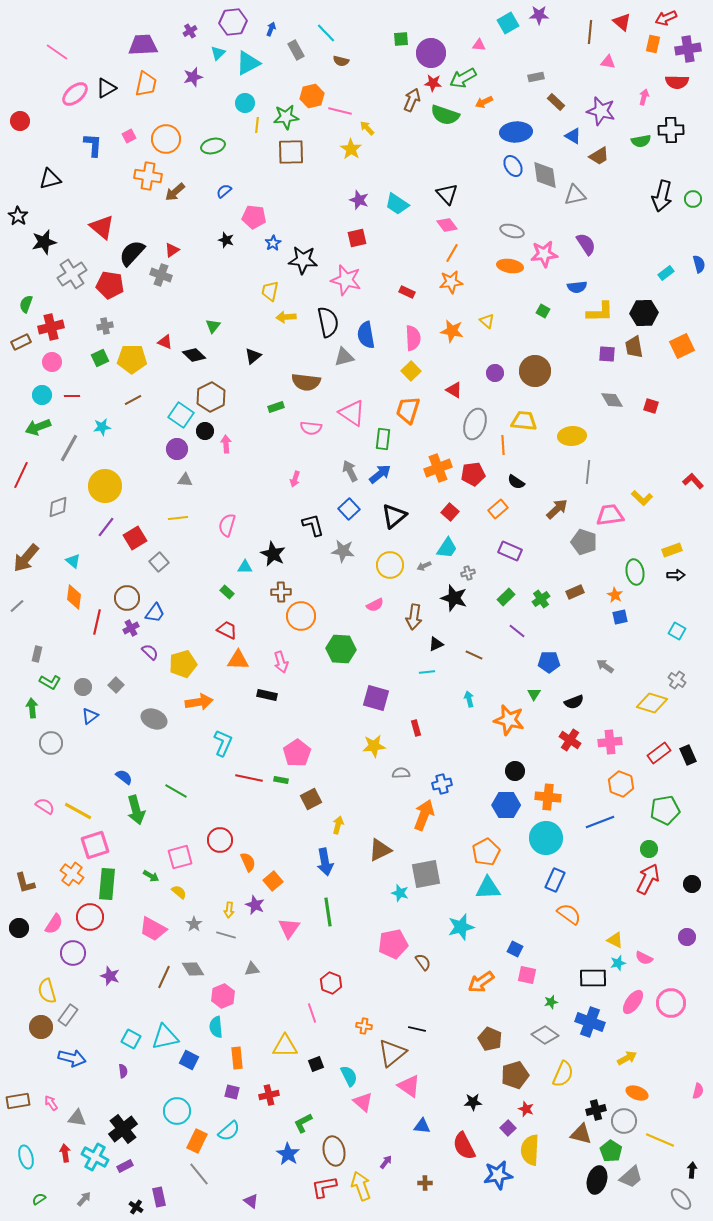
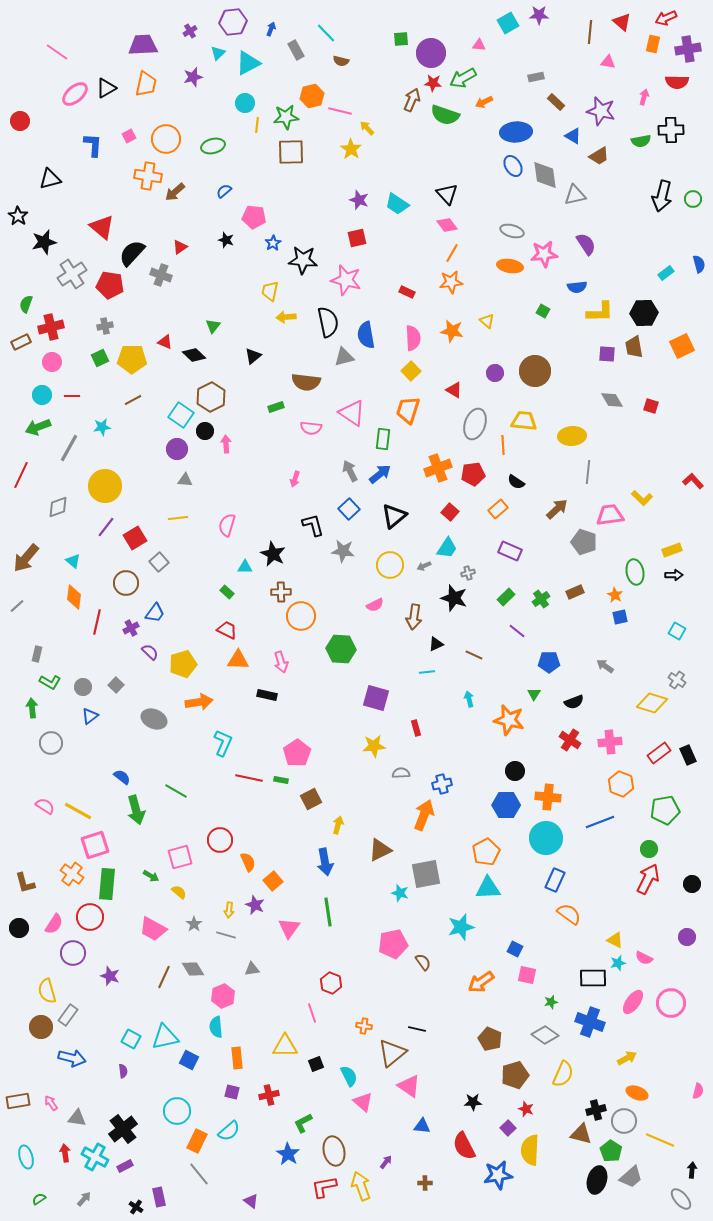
red triangle at (172, 250): moved 8 px right, 3 px up
black arrow at (676, 575): moved 2 px left
brown circle at (127, 598): moved 1 px left, 15 px up
blue semicircle at (124, 777): moved 2 px left
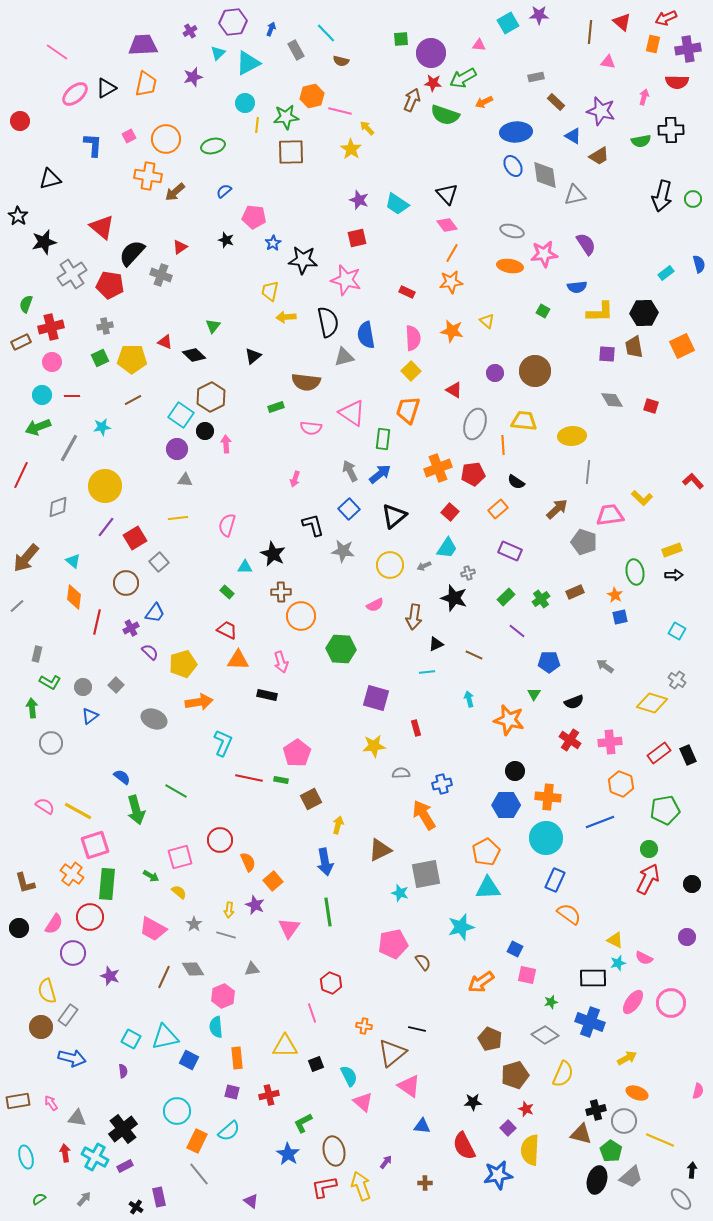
orange arrow at (424, 815): rotated 52 degrees counterclockwise
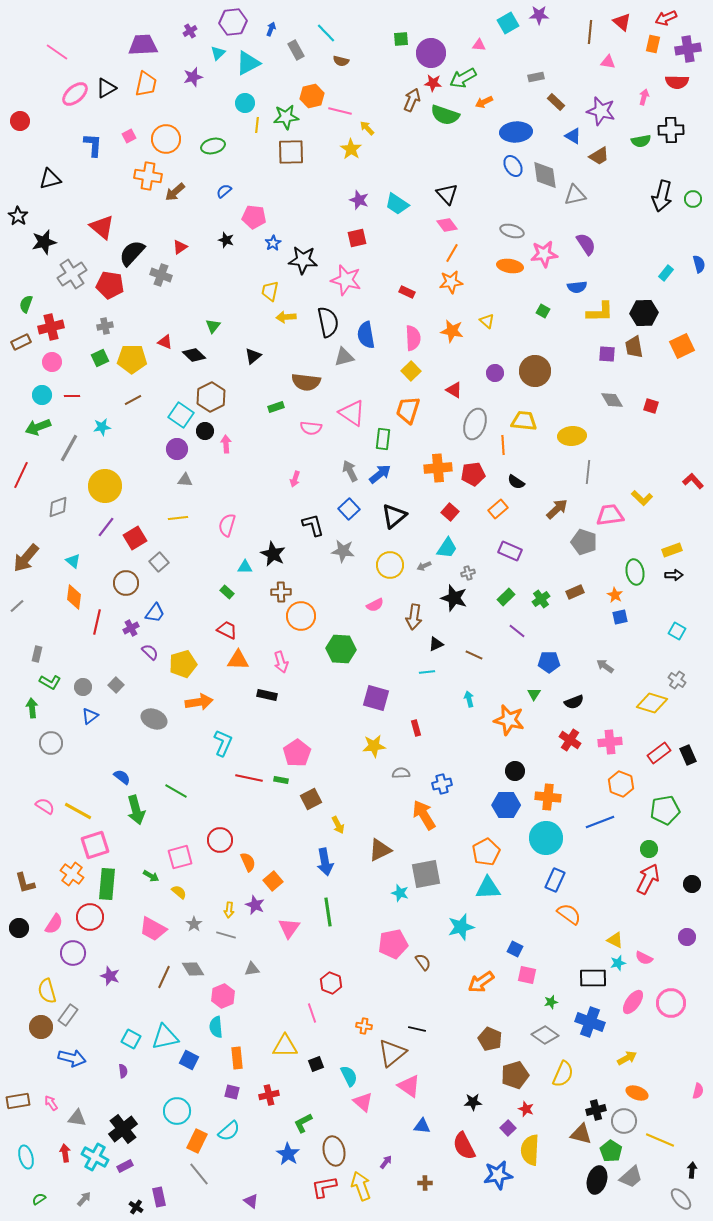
cyan rectangle at (666, 273): rotated 14 degrees counterclockwise
orange cross at (438, 468): rotated 16 degrees clockwise
yellow arrow at (338, 825): rotated 138 degrees clockwise
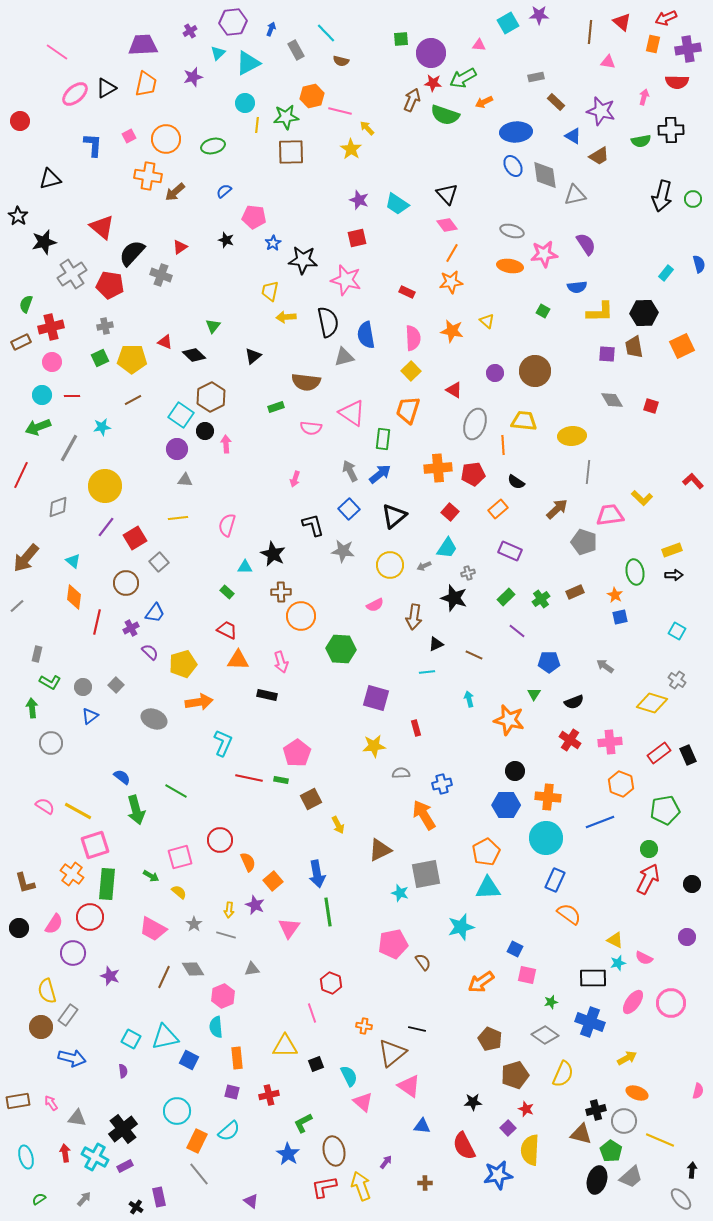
blue arrow at (325, 862): moved 8 px left, 12 px down
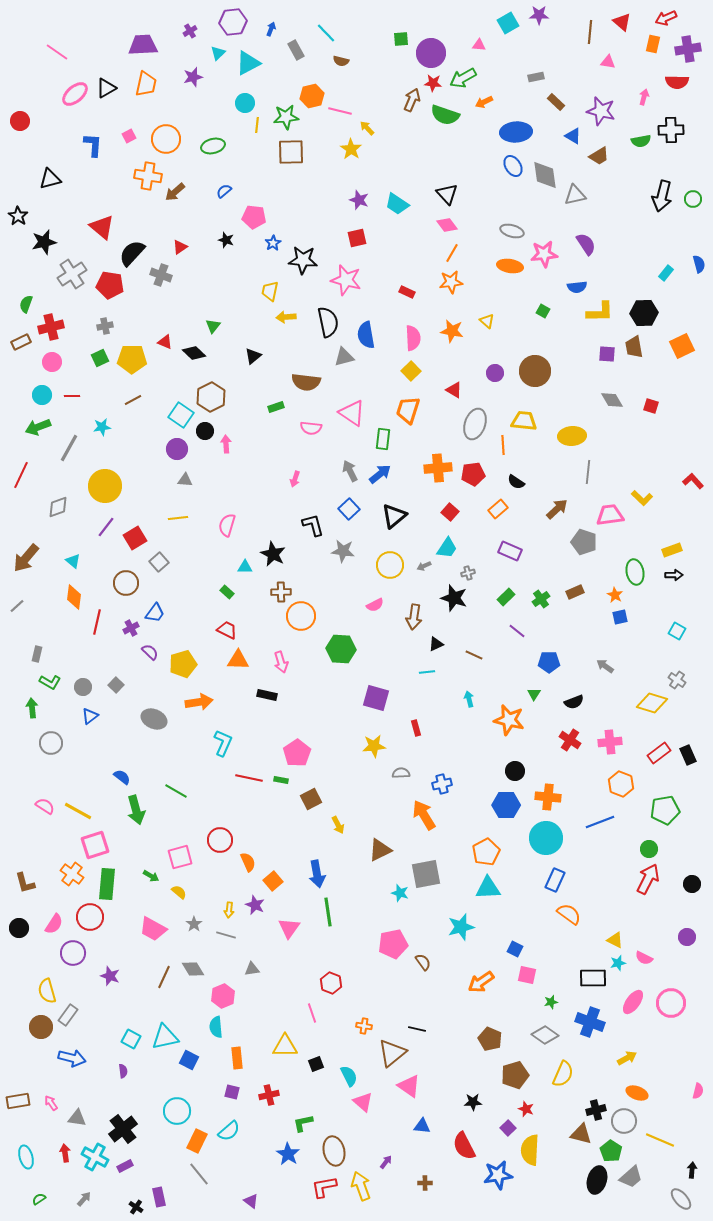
black diamond at (194, 355): moved 2 px up
green L-shape at (303, 1123): rotated 15 degrees clockwise
